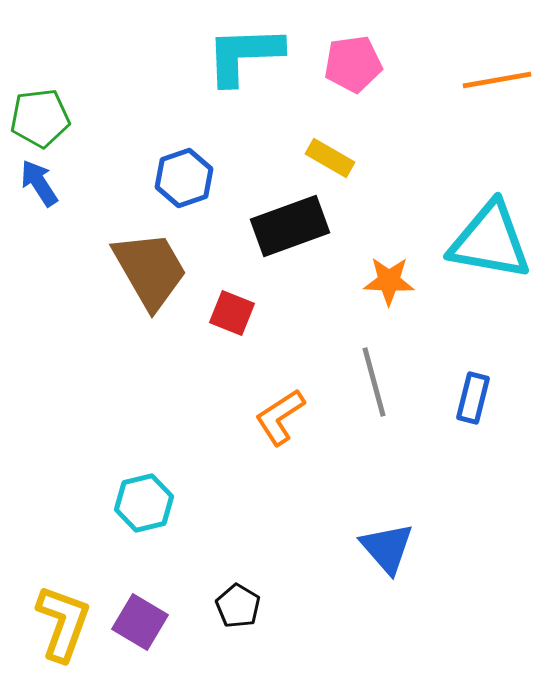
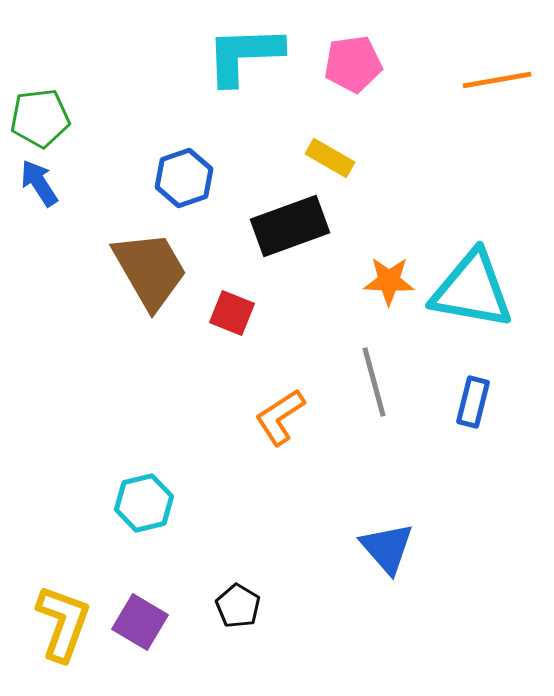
cyan triangle: moved 18 px left, 49 px down
blue rectangle: moved 4 px down
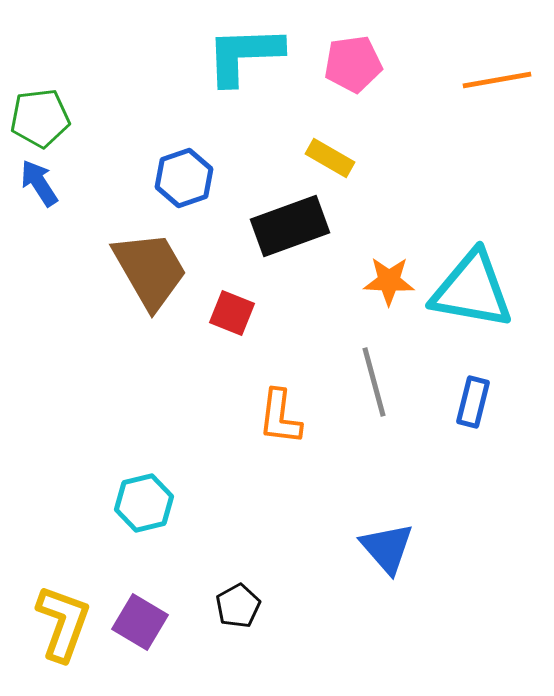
orange L-shape: rotated 50 degrees counterclockwise
black pentagon: rotated 12 degrees clockwise
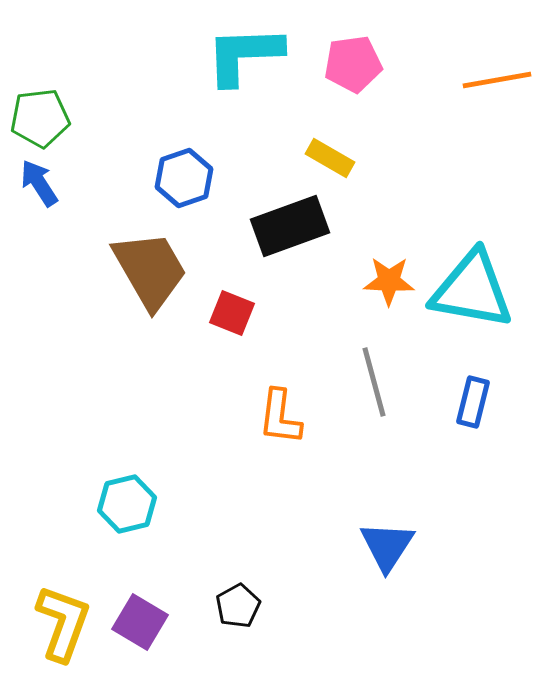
cyan hexagon: moved 17 px left, 1 px down
blue triangle: moved 2 px up; rotated 14 degrees clockwise
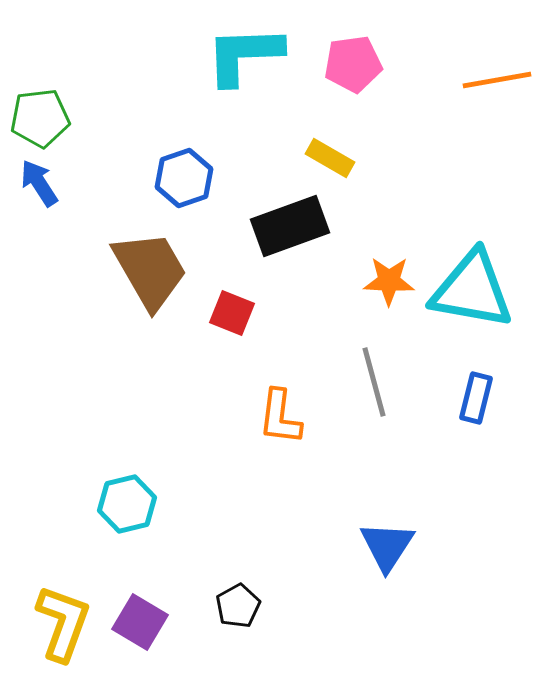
blue rectangle: moved 3 px right, 4 px up
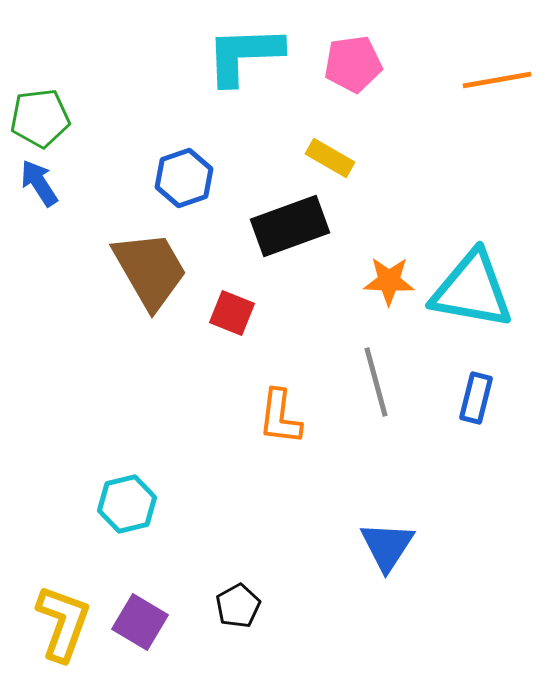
gray line: moved 2 px right
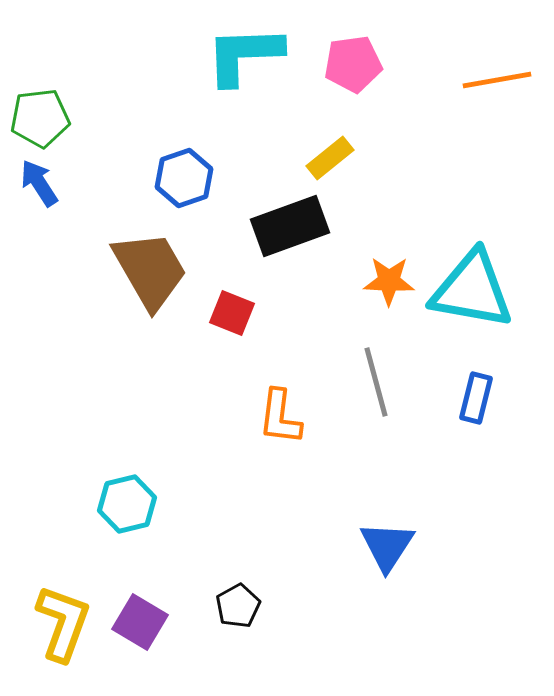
yellow rectangle: rotated 69 degrees counterclockwise
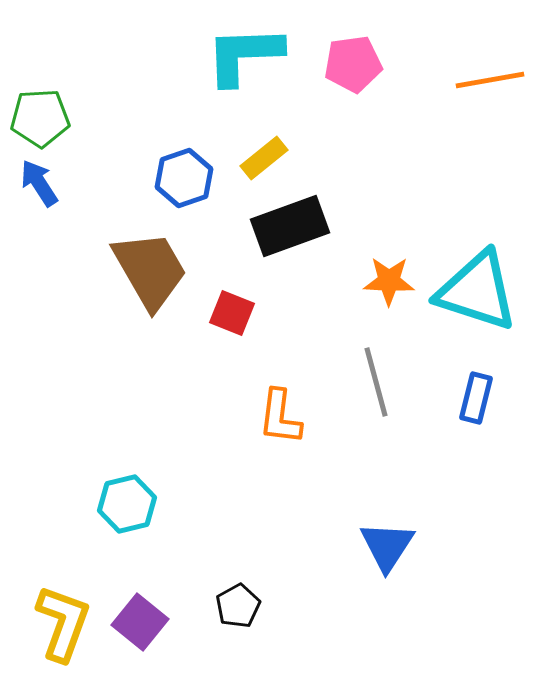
orange line: moved 7 px left
green pentagon: rotated 4 degrees clockwise
yellow rectangle: moved 66 px left
cyan triangle: moved 5 px right, 1 px down; rotated 8 degrees clockwise
purple square: rotated 8 degrees clockwise
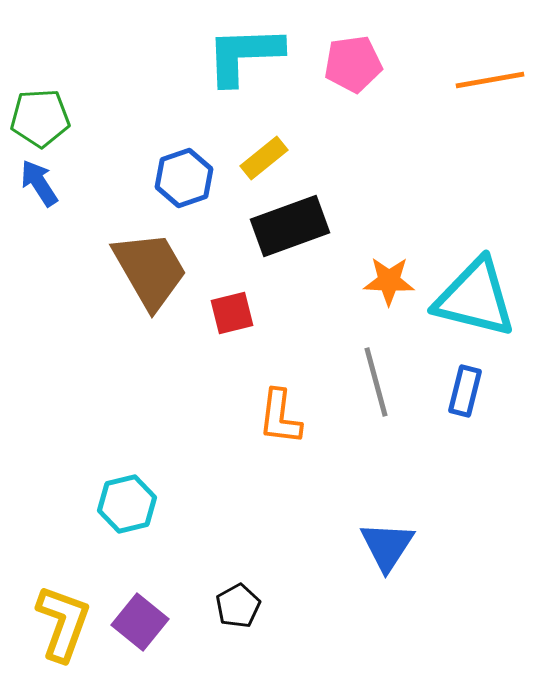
cyan triangle: moved 2 px left, 7 px down; rotated 4 degrees counterclockwise
red square: rotated 36 degrees counterclockwise
blue rectangle: moved 11 px left, 7 px up
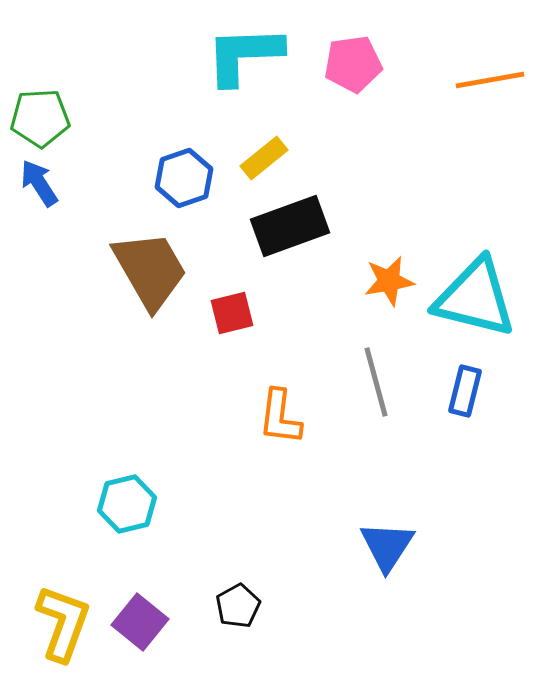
orange star: rotated 12 degrees counterclockwise
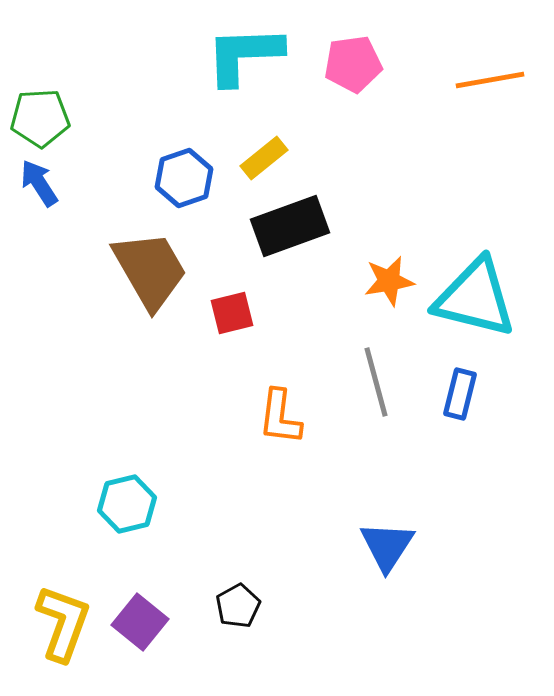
blue rectangle: moved 5 px left, 3 px down
